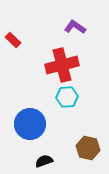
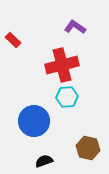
blue circle: moved 4 px right, 3 px up
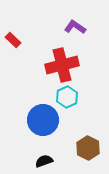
cyan hexagon: rotated 20 degrees counterclockwise
blue circle: moved 9 px right, 1 px up
brown hexagon: rotated 15 degrees clockwise
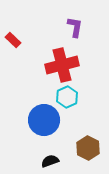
purple L-shape: rotated 65 degrees clockwise
blue circle: moved 1 px right
black semicircle: moved 6 px right
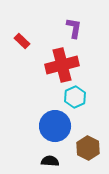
purple L-shape: moved 1 px left, 1 px down
red rectangle: moved 9 px right, 1 px down
cyan hexagon: moved 8 px right
blue circle: moved 11 px right, 6 px down
black semicircle: rotated 24 degrees clockwise
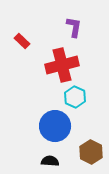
purple L-shape: moved 1 px up
cyan hexagon: rotated 10 degrees counterclockwise
brown hexagon: moved 3 px right, 4 px down
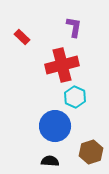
red rectangle: moved 4 px up
brown hexagon: rotated 15 degrees clockwise
